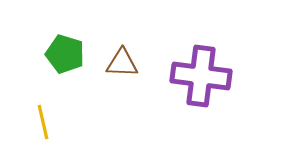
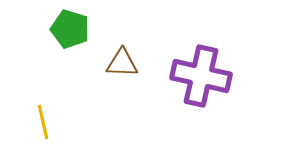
green pentagon: moved 5 px right, 25 px up
purple cross: rotated 6 degrees clockwise
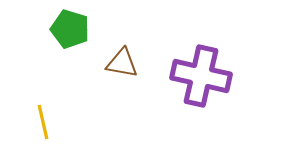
brown triangle: rotated 8 degrees clockwise
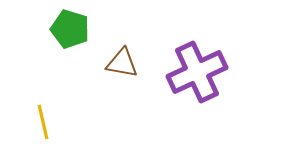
purple cross: moved 4 px left, 4 px up; rotated 38 degrees counterclockwise
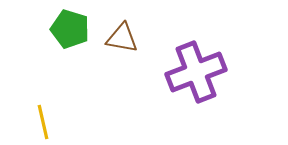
brown triangle: moved 25 px up
purple cross: moved 1 px left; rotated 4 degrees clockwise
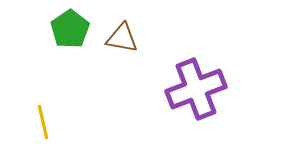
green pentagon: rotated 21 degrees clockwise
purple cross: moved 17 px down
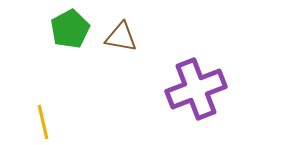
green pentagon: rotated 6 degrees clockwise
brown triangle: moved 1 px left, 1 px up
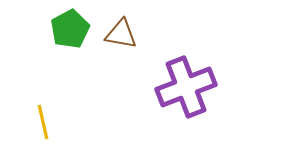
brown triangle: moved 3 px up
purple cross: moved 10 px left, 2 px up
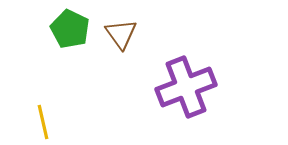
green pentagon: rotated 18 degrees counterclockwise
brown triangle: rotated 44 degrees clockwise
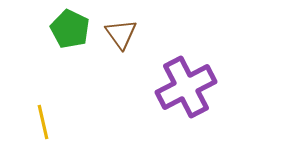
purple cross: rotated 6 degrees counterclockwise
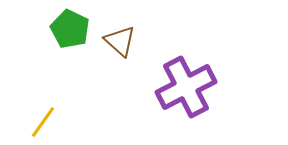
brown triangle: moved 1 px left, 7 px down; rotated 12 degrees counterclockwise
yellow line: rotated 48 degrees clockwise
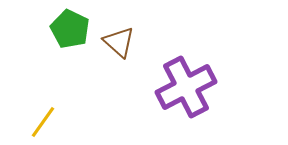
brown triangle: moved 1 px left, 1 px down
